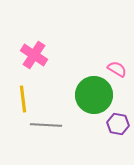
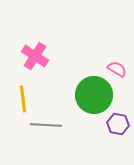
pink cross: moved 1 px right, 1 px down
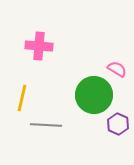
pink cross: moved 4 px right, 10 px up; rotated 28 degrees counterclockwise
yellow line: moved 1 px left, 1 px up; rotated 20 degrees clockwise
purple hexagon: rotated 15 degrees clockwise
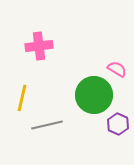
pink cross: rotated 12 degrees counterclockwise
gray line: moved 1 px right; rotated 16 degrees counterclockwise
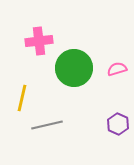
pink cross: moved 5 px up
pink semicircle: rotated 48 degrees counterclockwise
green circle: moved 20 px left, 27 px up
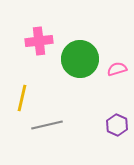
green circle: moved 6 px right, 9 px up
purple hexagon: moved 1 px left, 1 px down
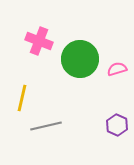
pink cross: rotated 28 degrees clockwise
gray line: moved 1 px left, 1 px down
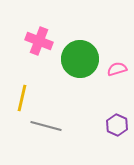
gray line: rotated 28 degrees clockwise
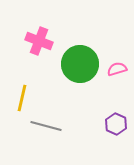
green circle: moved 5 px down
purple hexagon: moved 1 px left, 1 px up
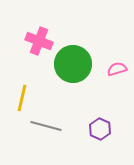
green circle: moved 7 px left
purple hexagon: moved 16 px left, 5 px down
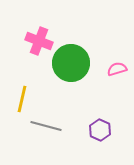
green circle: moved 2 px left, 1 px up
yellow line: moved 1 px down
purple hexagon: moved 1 px down
